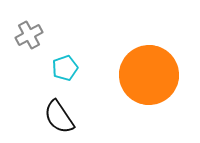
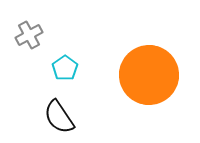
cyan pentagon: rotated 15 degrees counterclockwise
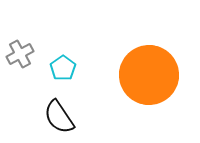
gray cross: moved 9 px left, 19 px down
cyan pentagon: moved 2 px left
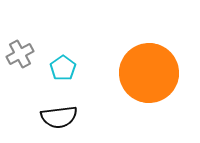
orange circle: moved 2 px up
black semicircle: rotated 63 degrees counterclockwise
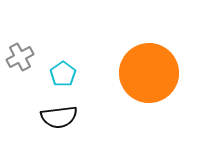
gray cross: moved 3 px down
cyan pentagon: moved 6 px down
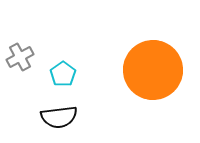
orange circle: moved 4 px right, 3 px up
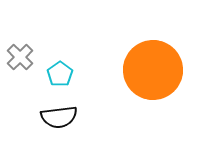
gray cross: rotated 16 degrees counterclockwise
cyan pentagon: moved 3 px left
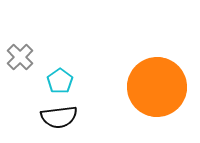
orange circle: moved 4 px right, 17 px down
cyan pentagon: moved 7 px down
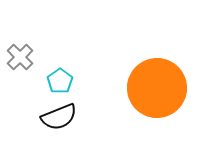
orange circle: moved 1 px down
black semicircle: rotated 15 degrees counterclockwise
